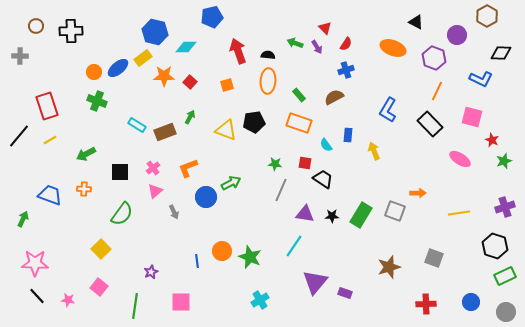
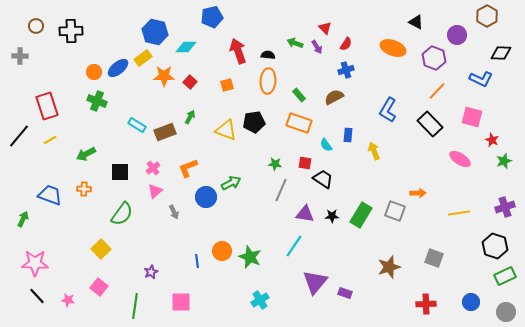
orange line at (437, 91): rotated 18 degrees clockwise
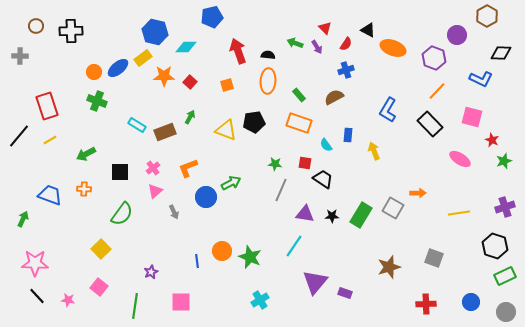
black triangle at (416, 22): moved 48 px left, 8 px down
gray square at (395, 211): moved 2 px left, 3 px up; rotated 10 degrees clockwise
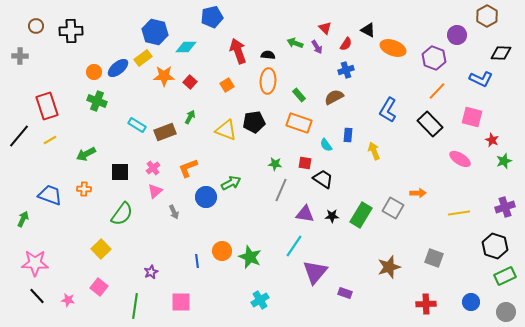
orange square at (227, 85): rotated 16 degrees counterclockwise
purple triangle at (315, 282): moved 10 px up
